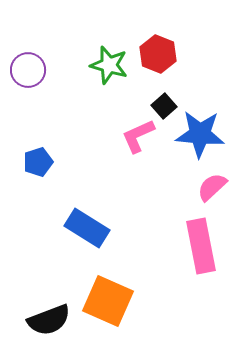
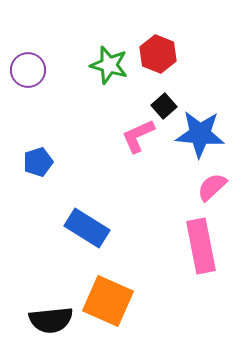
black semicircle: moved 2 px right; rotated 15 degrees clockwise
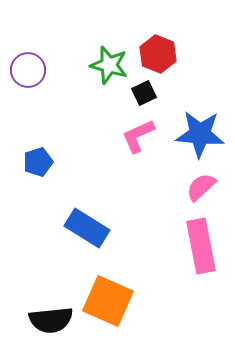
black square: moved 20 px left, 13 px up; rotated 15 degrees clockwise
pink semicircle: moved 11 px left
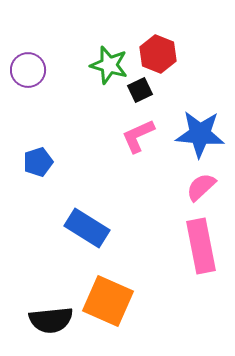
black square: moved 4 px left, 3 px up
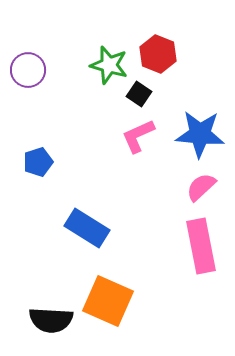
black square: moved 1 px left, 4 px down; rotated 30 degrees counterclockwise
black semicircle: rotated 9 degrees clockwise
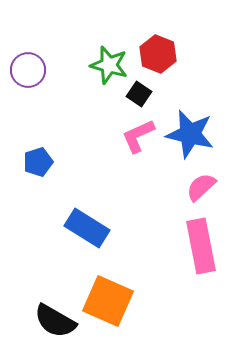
blue star: moved 10 px left; rotated 9 degrees clockwise
black semicircle: moved 4 px right, 1 px down; rotated 27 degrees clockwise
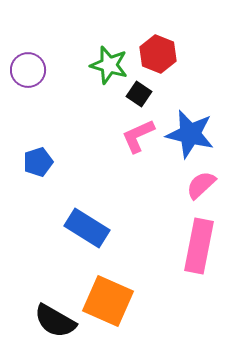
pink semicircle: moved 2 px up
pink rectangle: moved 2 px left; rotated 22 degrees clockwise
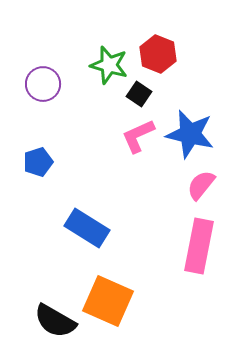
purple circle: moved 15 px right, 14 px down
pink semicircle: rotated 8 degrees counterclockwise
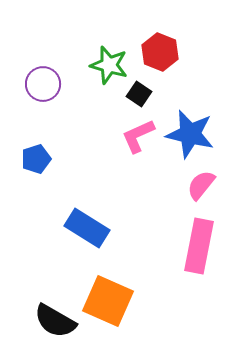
red hexagon: moved 2 px right, 2 px up
blue pentagon: moved 2 px left, 3 px up
